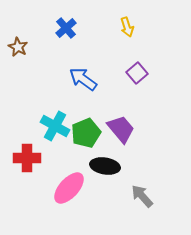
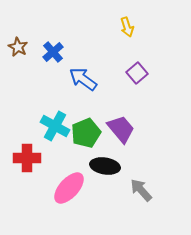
blue cross: moved 13 px left, 24 px down
gray arrow: moved 1 px left, 6 px up
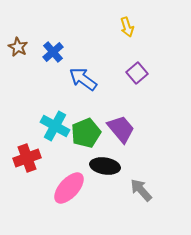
red cross: rotated 20 degrees counterclockwise
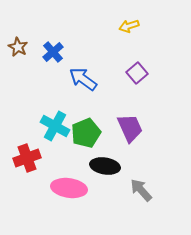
yellow arrow: moved 2 px right, 1 px up; rotated 90 degrees clockwise
purple trapezoid: moved 9 px right, 1 px up; rotated 16 degrees clockwise
pink ellipse: rotated 56 degrees clockwise
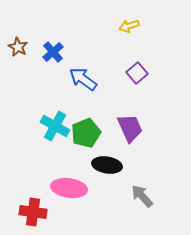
red cross: moved 6 px right, 54 px down; rotated 28 degrees clockwise
black ellipse: moved 2 px right, 1 px up
gray arrow: moved 1 px right, 6 px down
